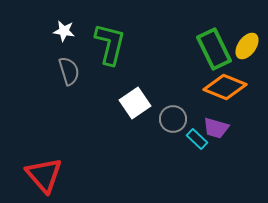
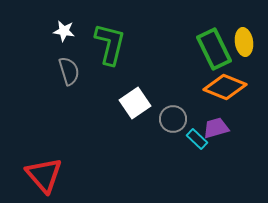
yellow ellipse: moved 3 px left, 4 px up; rotated 44 degrees counterclockwise
purple trapezoid: rotated 148 degrees clockwise
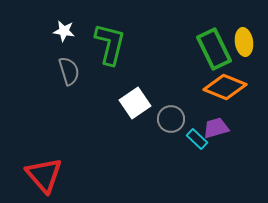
gray circle: moved 2 px left
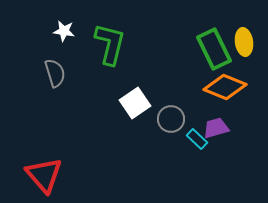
gray semicircle: moved 14 px left, 2 px down
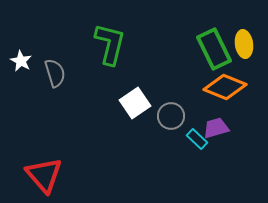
white star: moved 43 px left, 30 px down; rotated 20 degrees clockwise
yellow ellipse: moved 2 px down
gray circle: moved 3 px up
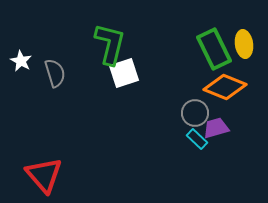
white square: moved 11 px left, 30 px up; rotated 16 degrees clockwise
gray circle: moved 24 px right, 3 px up
